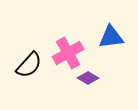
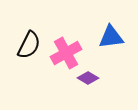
pink cross: moved 2 px left
black semicircle: moved 20 px up; rotated 16 degrees counterclockwise
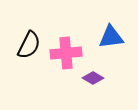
pink cross: rotated 24 degrees clockwise
purple diamond: moved 5 px right
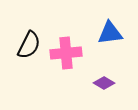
blue triangle: moved 1 px left, 4 px up
purple diamond: moved 11 px right, 5 px down
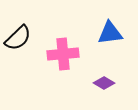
black semicircle: moved 11 px left, 7 px up; rotated 20 degrees clockwise
pink cross: moved 3 px left, 1 px down
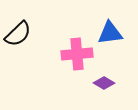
black semicircle: moved 4 px up
pink cross: moved 14 px right
